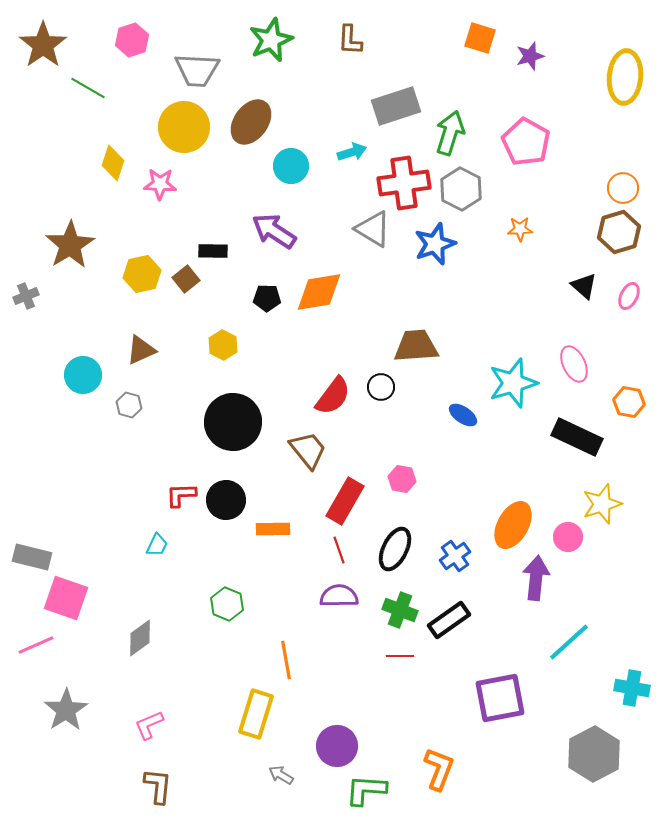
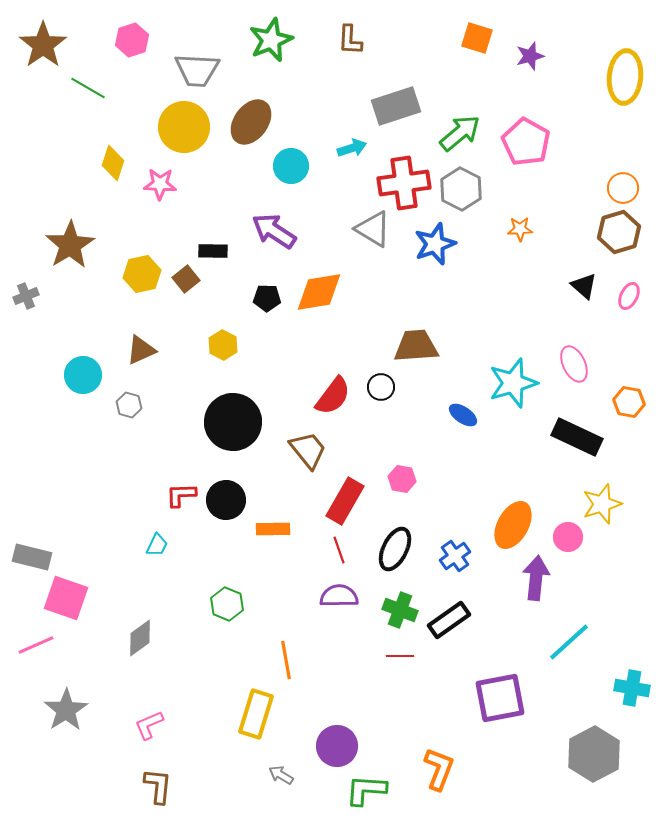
orange square at (480, 38): moved 3 px left
green arrow at (450, 133): moved 10 px right; rotated 33 degrees clockwise
cyan arrow at (352, 152): moved 4 px up
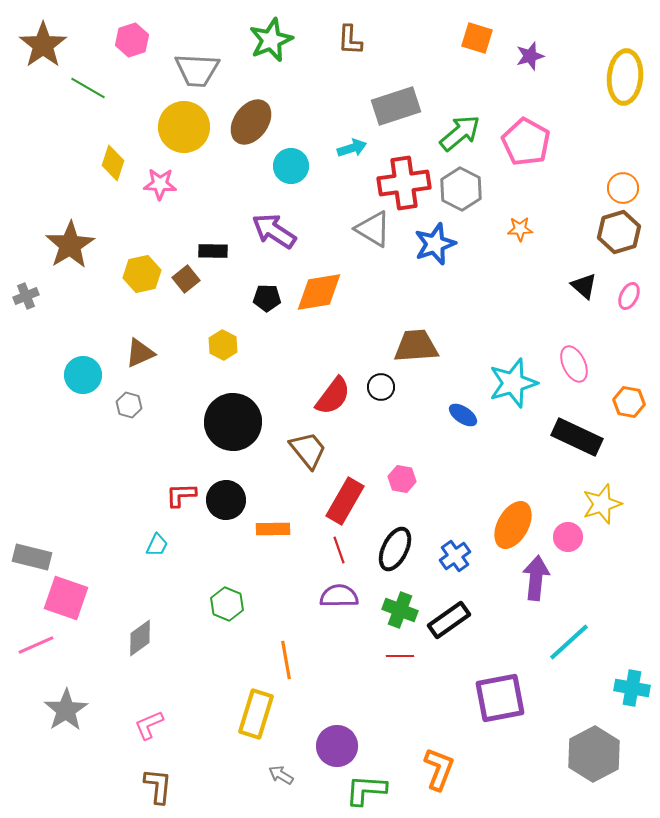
brown triangle at (141, 350): moved 1 px left, 3 px down
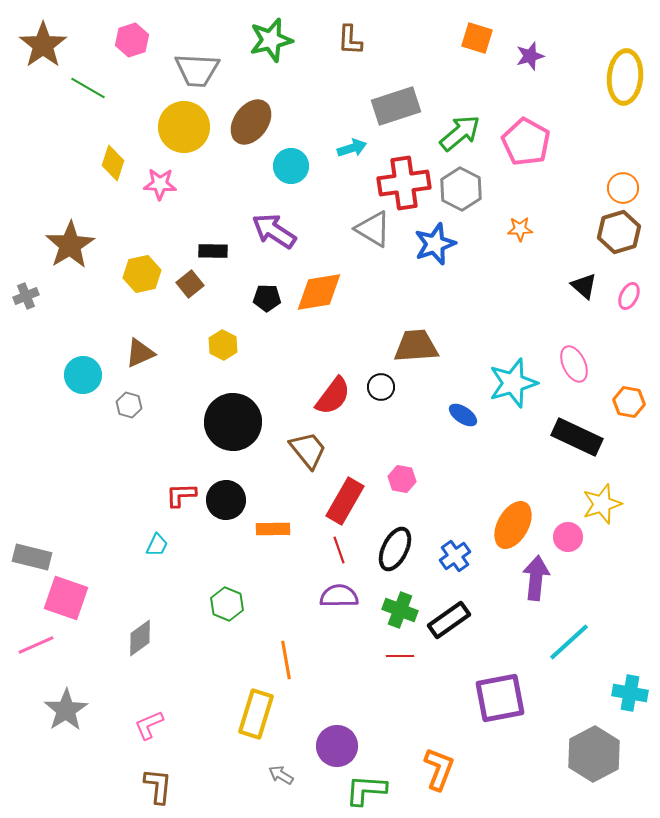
green star at (271, 40): rotated 9 degrees clockwise
brown square at (186, 279): moved 4 px right, 5 px down
cyan cross at (632, 688): moved 2 px left, 5 px down
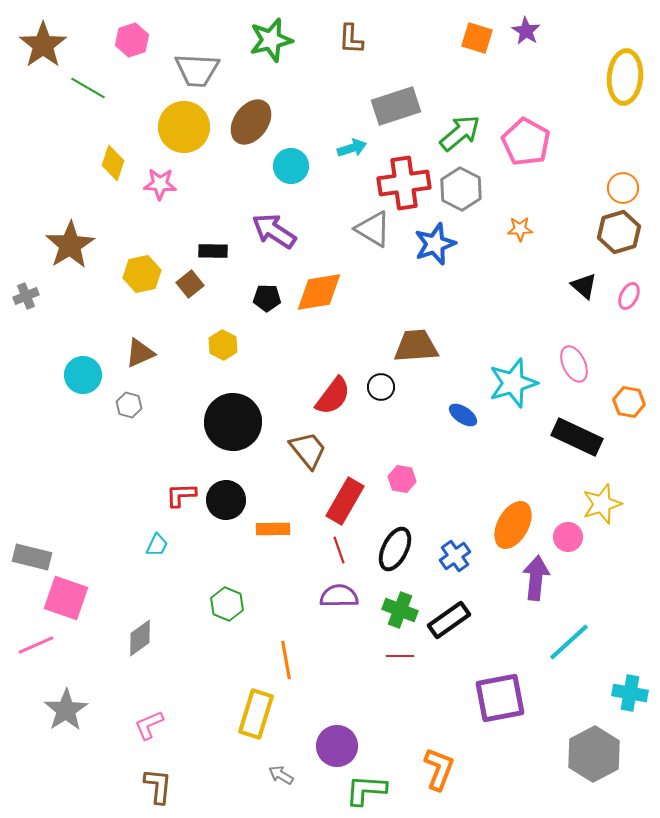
brown L-shape at (350, 40): moved 1 px right, 1 px up
purple star at (530, 56): moved 4 px left, 25 px up; rotated 24 degrees counterclockwise
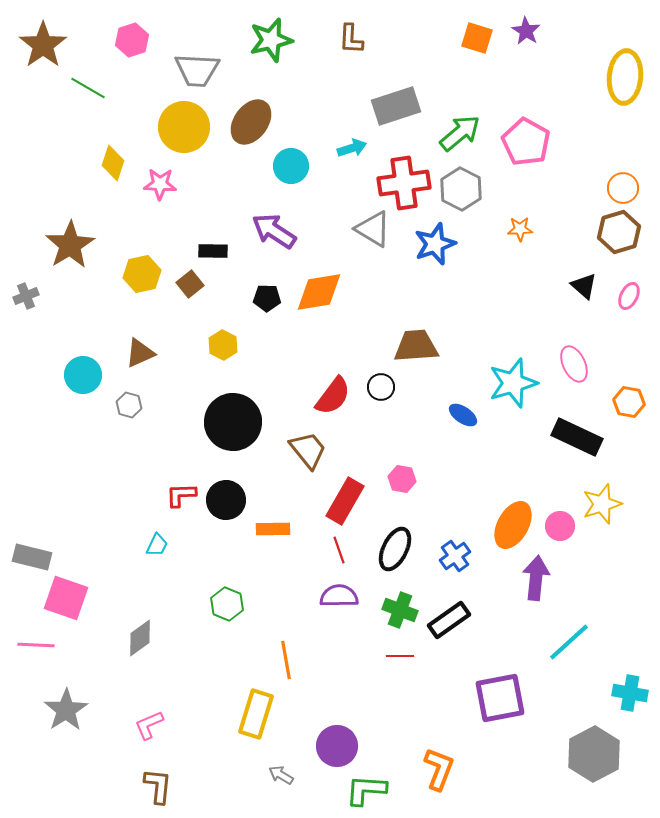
pink circle at (568, 537): moved 8 px left, 11 px up
pink line at (36, 645): rotated 27 degrees clockwise
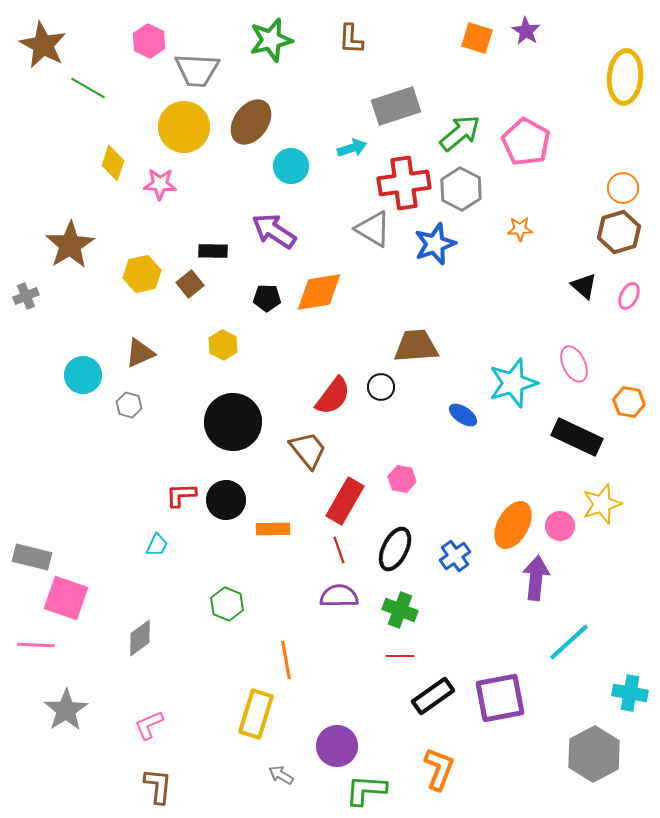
pink hexagon at (132, 40): moved 17 px right, 1 px down; rotated 16 degrees counterclockwise
brown star at (43, 45): rotated 9 degrees counterclockwise
black rectangle at (449, 620): moved 16 px left, 76 px down
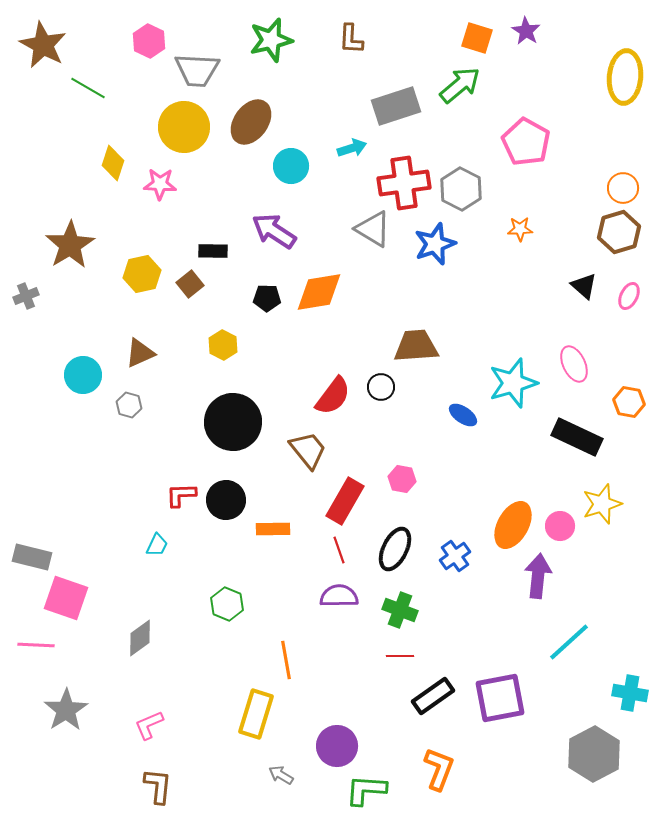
green arrow at (460, 133): moved 48 px up
purple arrow at (536, 578): moved 2 px right, 2 px up
